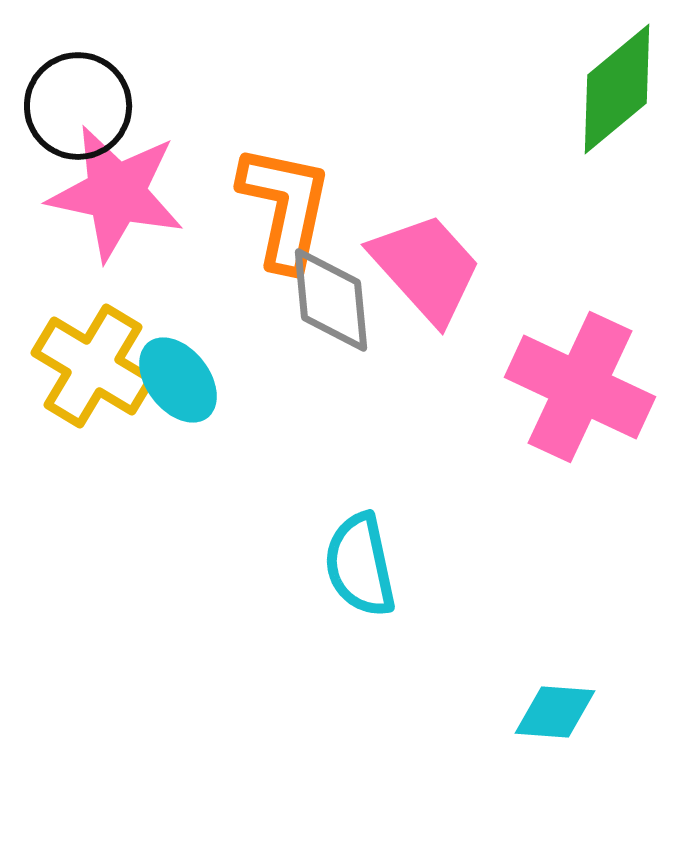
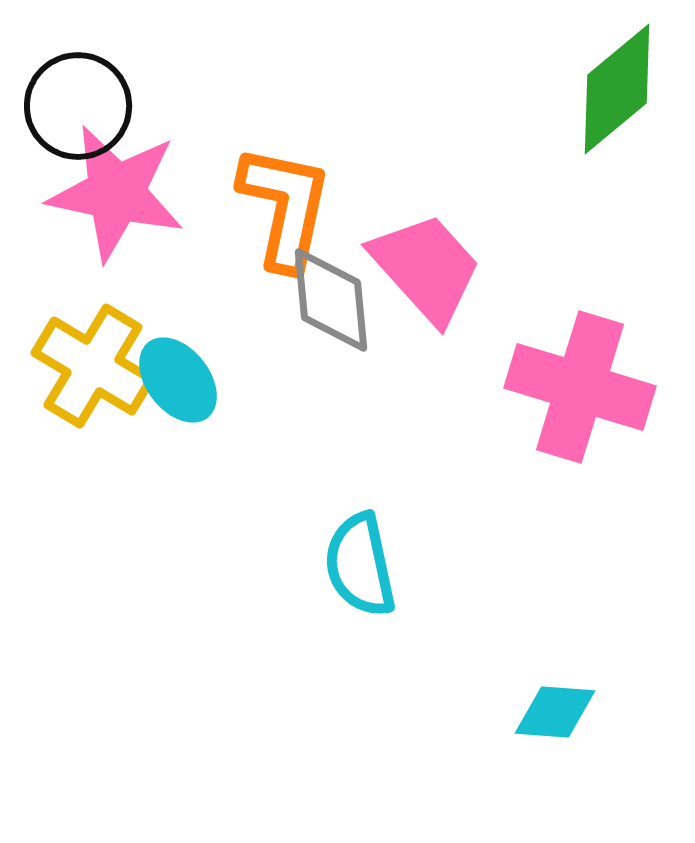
pink cross: rotated 8 degrees counterclockwise
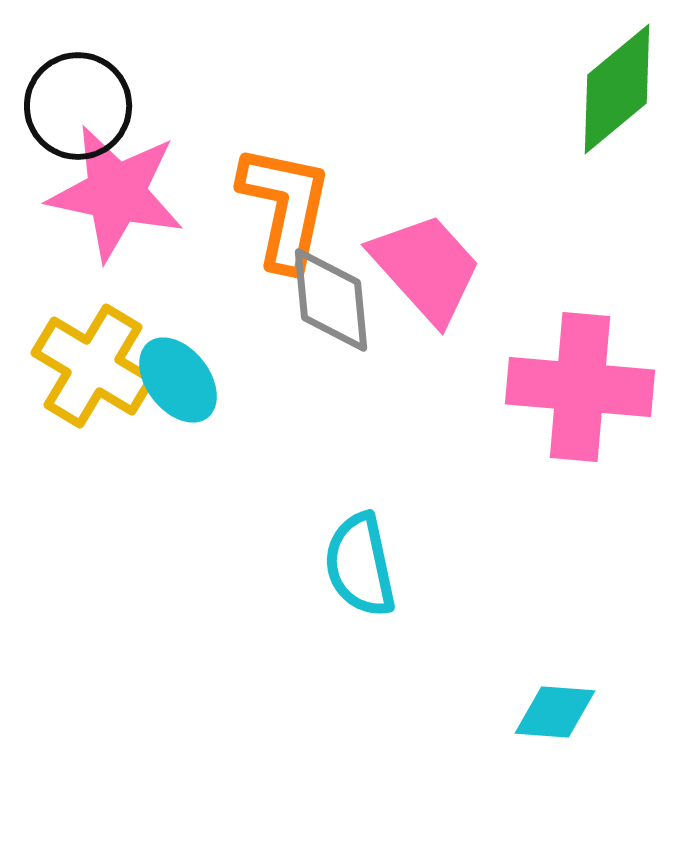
pink cross: rotated 12 degrees counterclockwise
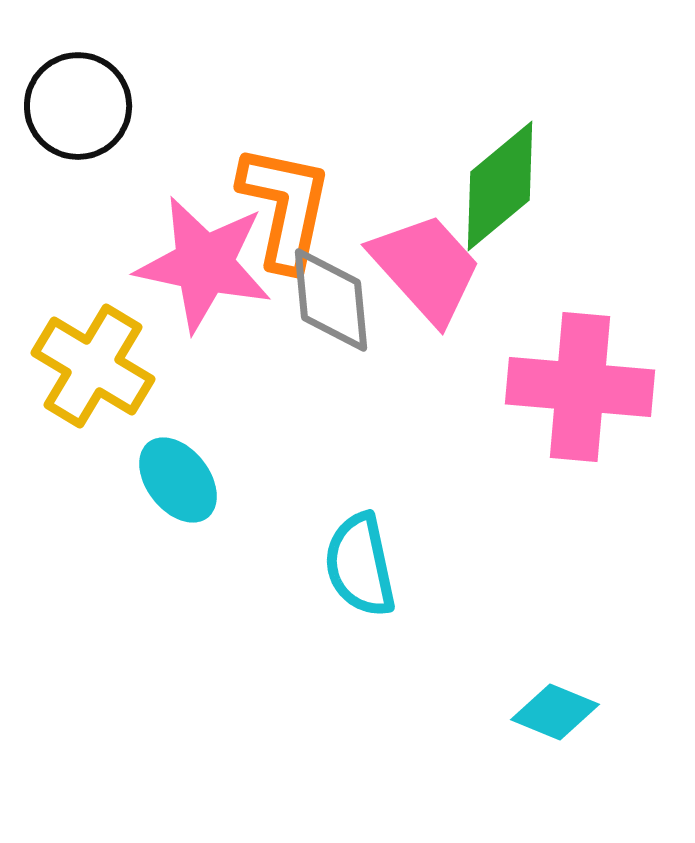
green diamond: moved 117 px left, 97 px down
pink star: moved 88 px right, 71 px down
cyan ellipse: moved 100 px down
cyan diamond: rotated 18 degrees clockwise
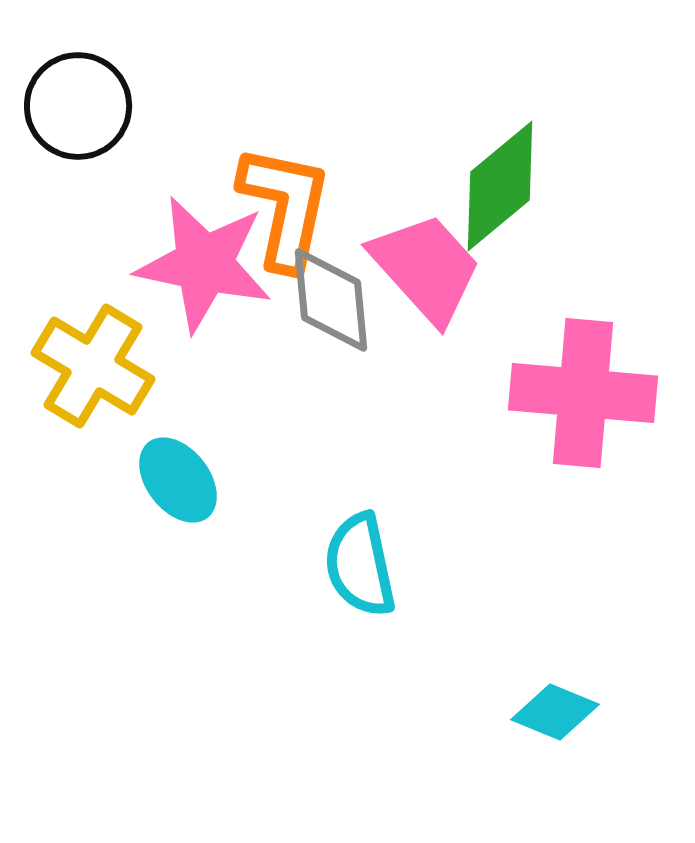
pink cross: moved 3 px right, 6 px down
